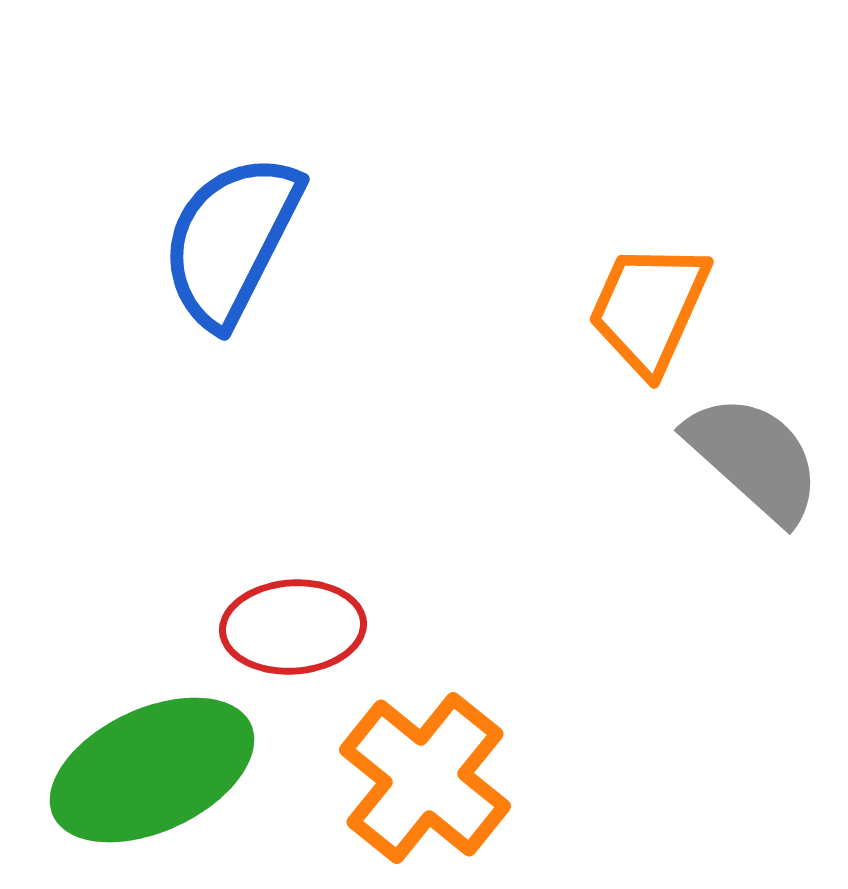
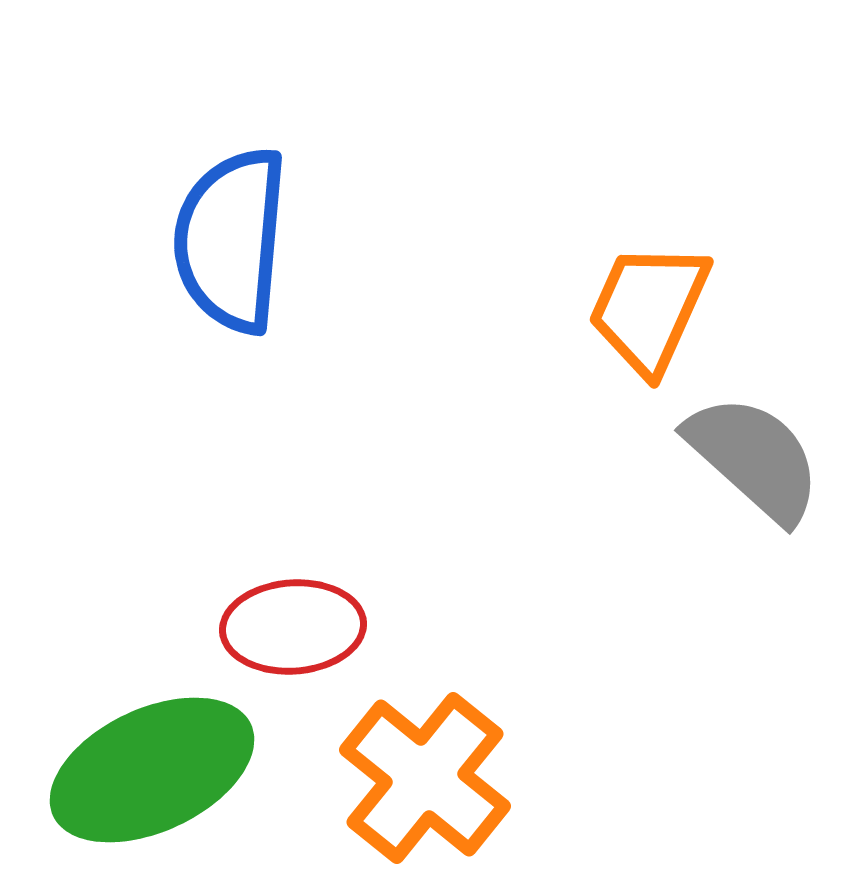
blue semicircle: rotated 22 degrees counterclockwise
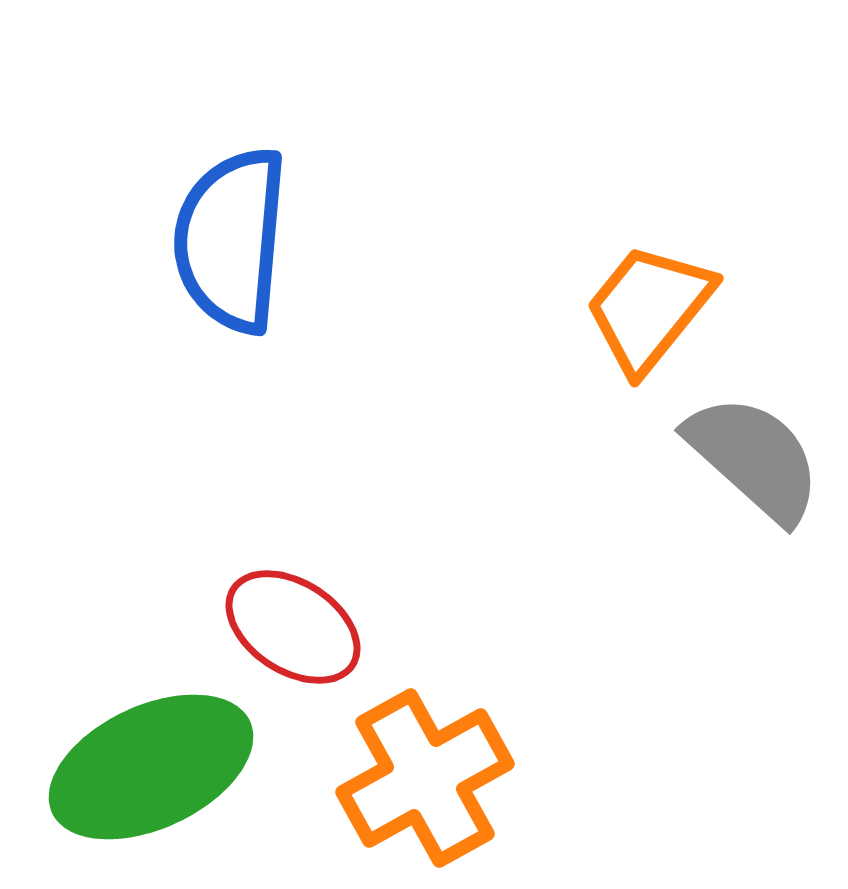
orange trapezoid: rotated 15 degrees clockwise
red ellipse: rotated 37 degrees clockwise
green ellipse: moved 1 px left, 3 px up
orange cross: rotated 22 degrees clockwise
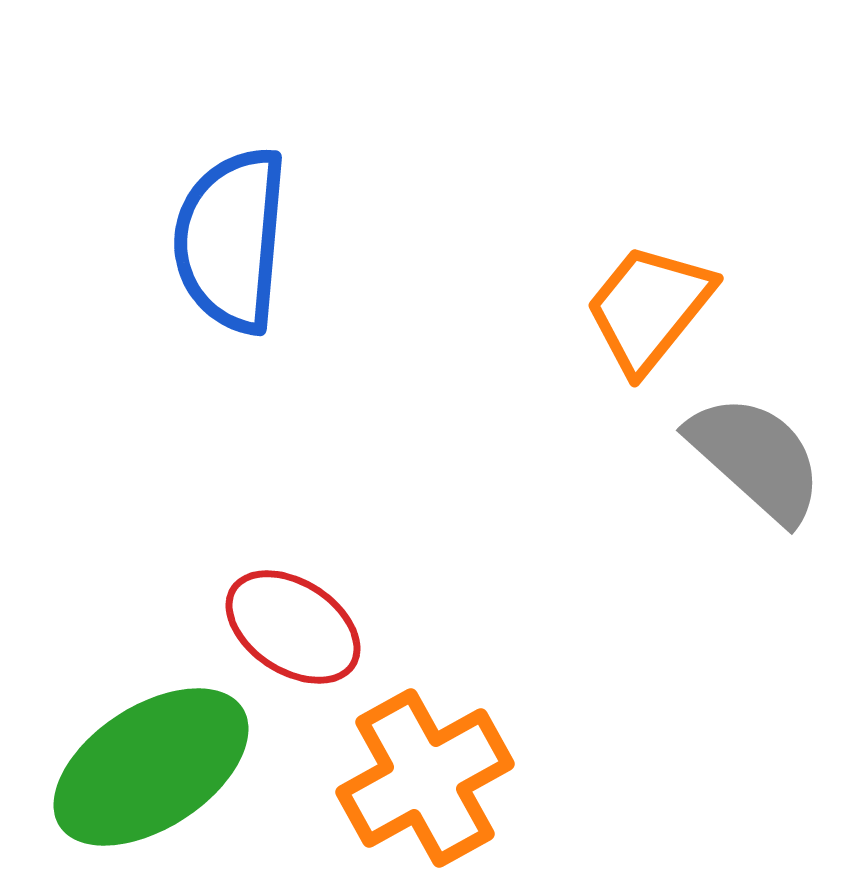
gray semicircle: moved 2 px right
green ellipse: rotated 8 degrees counterclockwise
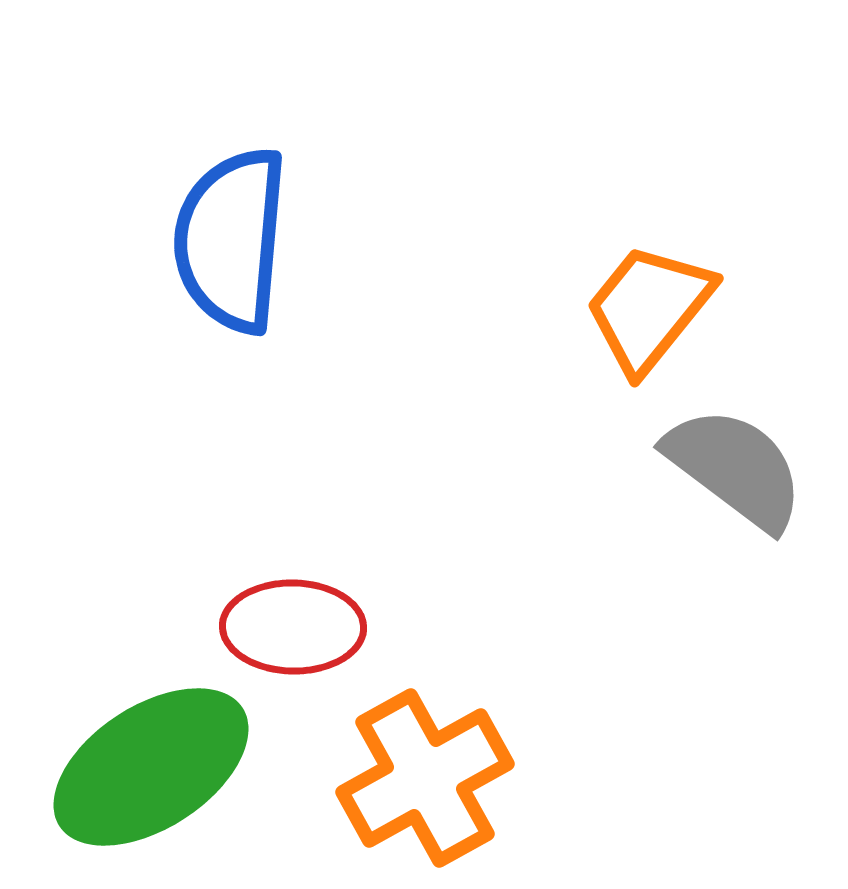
gray semicircle: moved 21 px left, 10 px down; rotated 5 degrees counterclockwise
red ellipse: rotated 32 degrees counterclockwise
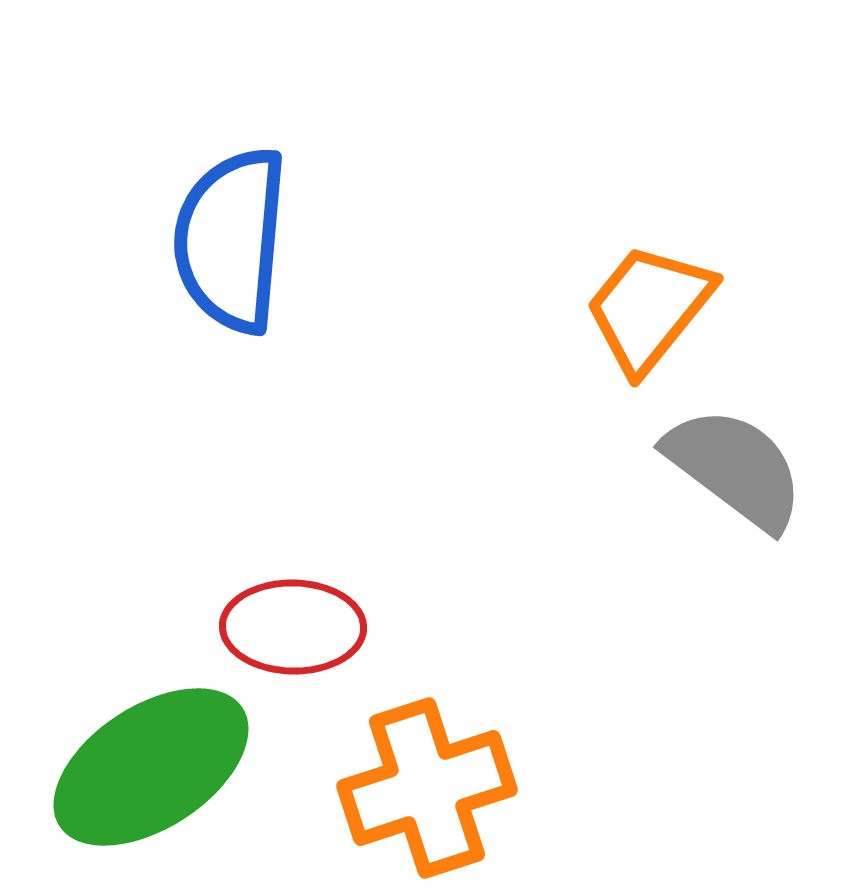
orange cross: moved 2 px right, 10 px down; rotated 11 degrees clockwise
